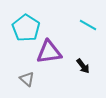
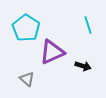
cyan line: rotated 42 degrees clockwise
purple triangle: moved 3 px right; rotated 16 degrees counterclockwise
black arrow: rotated 35 degrees counterclockwise
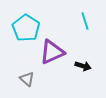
cyan line: moved 3 px left, 4 px up
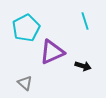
cyan pentagon: rotated 12 degrees clockwise
gray triangle: moved 2 px left, 4 px down
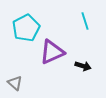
gray triangle: moved 10 px left
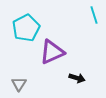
cyan line: moved 9 px right, 6 px up
black arrow: moved 6 px left, 12 px down
gray triangle: moved 4 px right, 1 px down; rotated 21 degrees clockwise
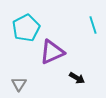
cyan line: moved 1 px left, 10 px down
black arrow: rotated 14 degrees clockwise
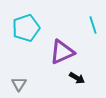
cyan pentagon: rotated 8 degrees clockwise
purple triangle: moved 10 px right
